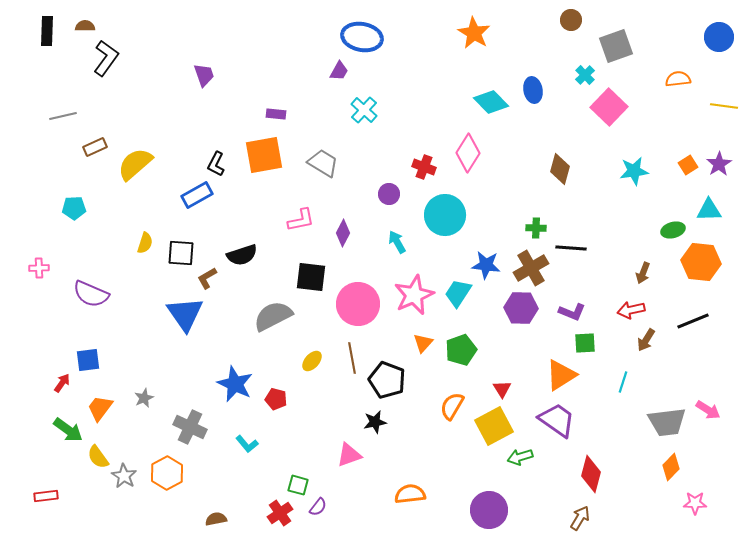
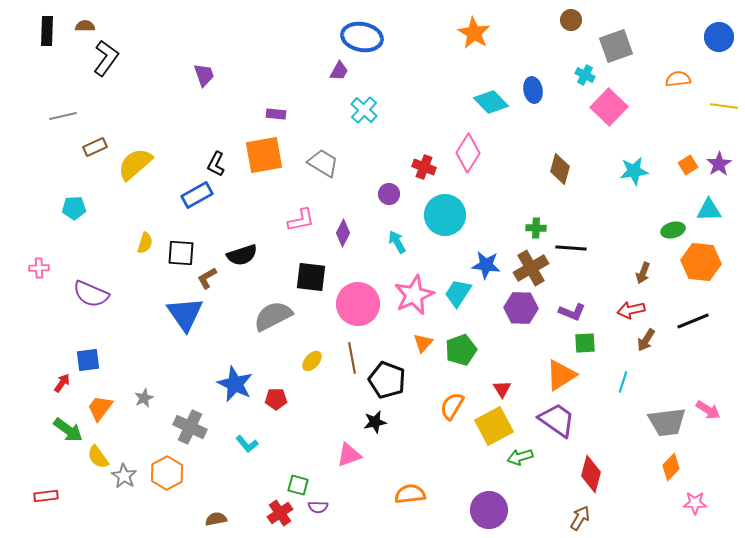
cyan cross at (585, 75): rotated 18 degrees counterclockwise
red pentagon at (276, 399): rotated 15 degrees counterclockwise
purple semicircle at (318, 507): rotated 54 degrees clockwise
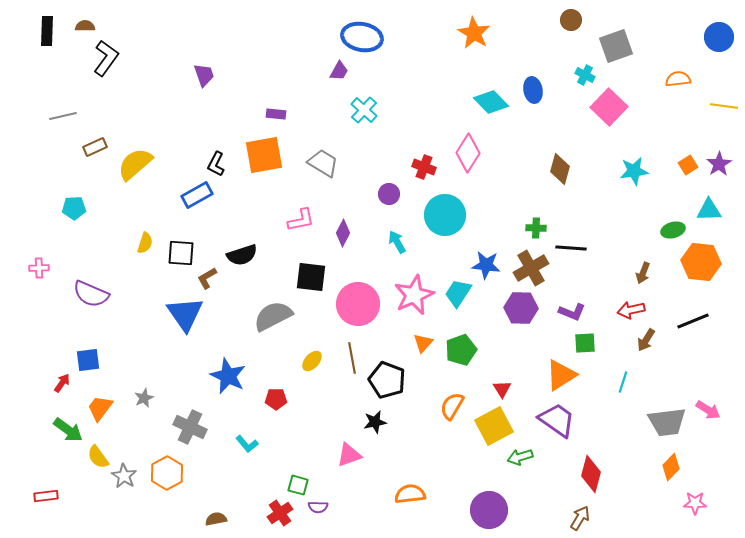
blue star at (235, 384): moved 7 px left, 8 px up
